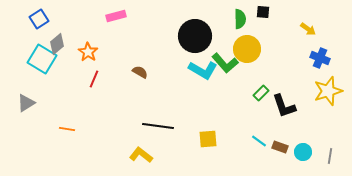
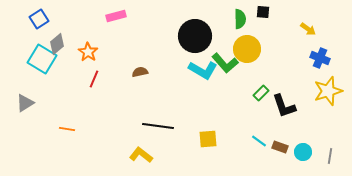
brown semicircle: rotated 42 degrees counterclockwise
gray triangle: moved 1 px left
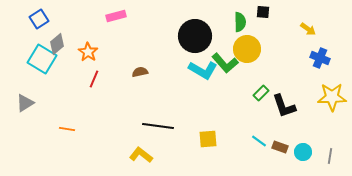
green semicircle: moved 3 px down
yellow star: moved 4 px right, 6 px down; rotated 16 degrees clockwise
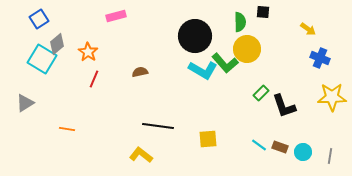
cyan line: moved 4 px down
